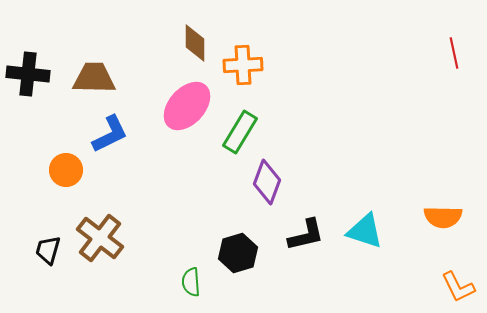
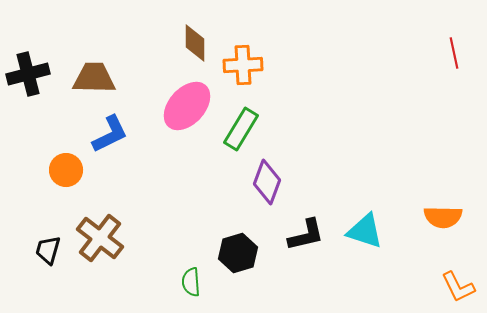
black cross: rotated 21 degrees counterclockwise
green rectangle: moved 1 px right, 3 px up
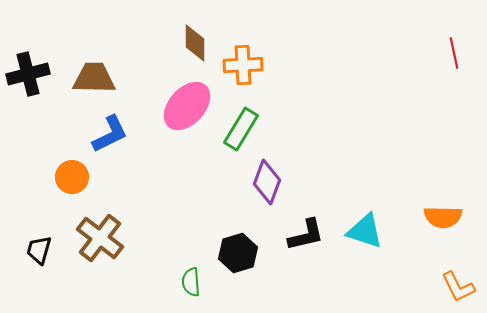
orange circle: moved 6 px right, 7 px down
black trapezoid: moved 9 px left
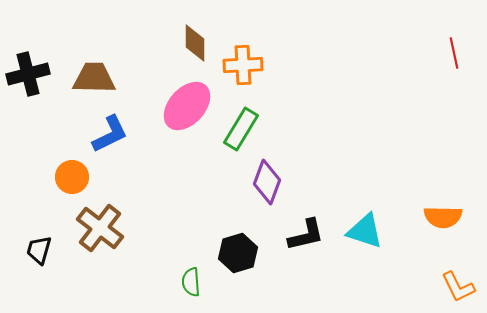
brown cross: moved 10 px up
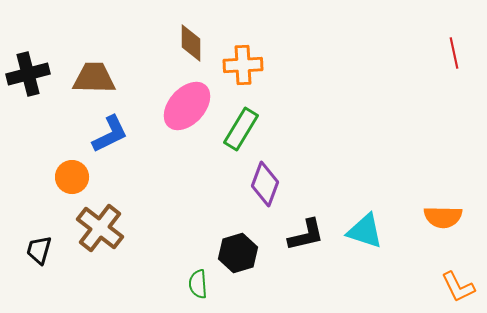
brown diamond: moved 4 px left
purple diamond: moved 2 px left, 2 px down
green semicircle: moved 7 px right, 2 px down
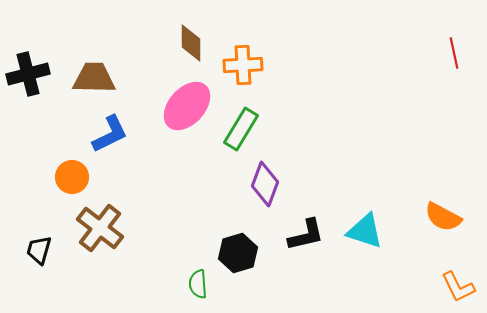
orange semicircle: rotated 27 degrees clockwise
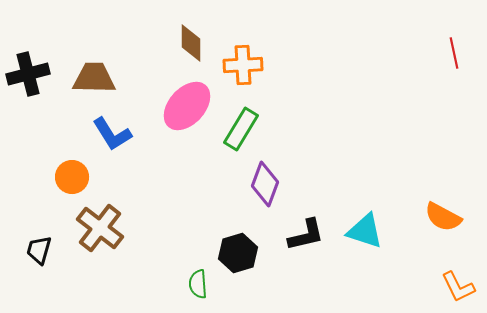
blue L-shape: moved 2 px right; rotated 84 degrees clockwise
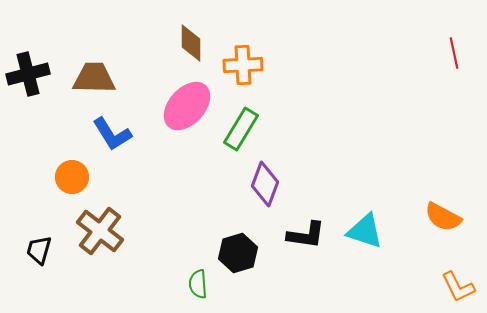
brown cross: moved 3 px down
black L-shape: rotated 21 degrees clockwise
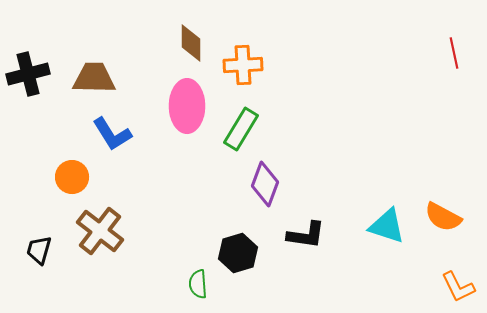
pink ellipse: rotated 42 degrees counterclockwise
cyan triangle: moved 22 px right, 5 px up
